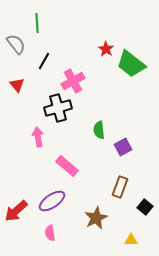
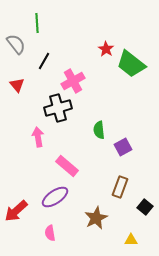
purple ellipse: moved 3 px right, 4 px up
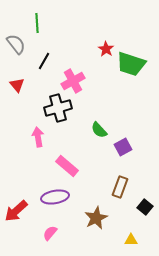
green trapezoid: rotated 20 degrees counterclockwise
green semicircle: rotated 36 degrees counterclockwise
purple ellipse: rotated 24 degrees clockwise
pink semicircle: rotated 49 degrees clockwise
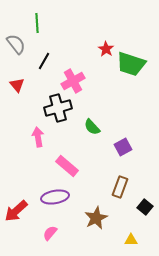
green semicircle: moved 7 px left, 3 px up
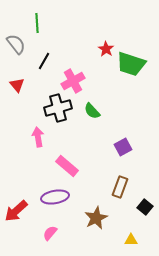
green semicircle: moved 16 px up
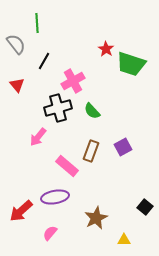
pink arrow: rotated 132 degrees counterclockwise
brown rectangle: moved 29 px left, 36 px up
red arrow: moved 5 px right
yellow triangle: moved 7 px left
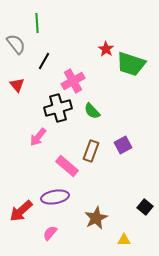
purple square: moved 2 px up
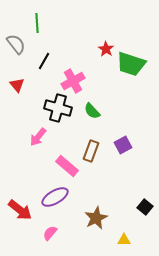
black cross: rotated 32 degrees clockwise
purple ellipse: rotated 20 degrees counterclockwise
red arrow: moved 1 px left, 1 px up; rotated 100 degrees counterclockwise
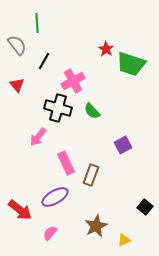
gray semicircle: moved 1 px right, 1 px down
brown rectangle: moved 24 px down
pink rectangle: moved 1 px left, 3 px up; rotated 25 degrees clockwise
brown star: moved 8 px down
yellow triangle: rotated 24 degrees counterclockwise
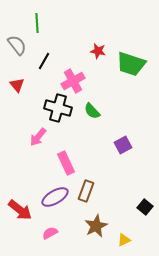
red star: moved 8 px left, 2 px down; rotated 21 degrees counterclockwise
brown rectangle: moved 5 px left, 16 px down
pink semicircle: rotated 21 degrees clockwise
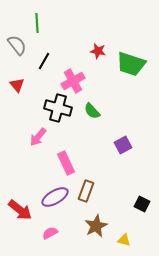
black square: moved 3 px left, 3 px up; rotated 14 degrees counterclockwise
yellow triangle: rotated 40 degrees clockwise
